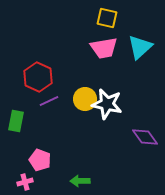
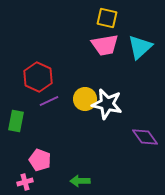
pink trapezoid: moved 1 px right, 3 px up
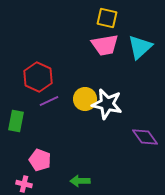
pink cross: moved 1 px left, 2 px down; rotated 28 degrees clockwise
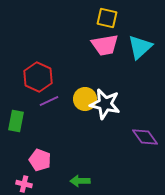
white star: moved 2 px left
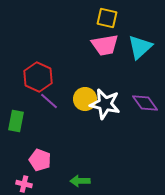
purple line: rotated 66 degrees clockwise
purple diamond: moved 34 px up
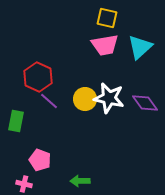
white star: moved 4 px right, 6 px up
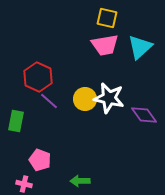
purple diamond: moved 1 px left, 12 px down
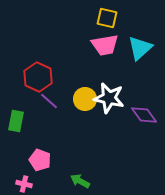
cyan triangle: moved 1 px down
green arrow: rotated 30 degrees clockwise
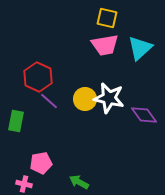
pink pentagon: moved 1 px right, 3 px down; rotated 30 degrees counterclockwise
green arrow: moved 1 px left, 1 px down
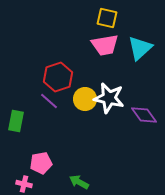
red hexagon: moved 20 px right; rotated 16 degrees clockwise
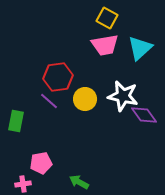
yellow square: rotated 15 degrees clockwise
red hexagon: rotated 12 degrees clockwise
white star: moved 14 px right, 2 px up
pink cross: moved 1 px left; rotated 21 degrees counterclockwise
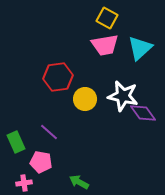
purple line: moved 31 px down
purple diamond: moved 1 px left, 2 px up
green rectangle: moved 21 px down; rotated 35 degrees counterclockwise
pink pentagon: moved 1 px up; rotated 20 degrees clockwise
pink cross: moved 1 px right, 1 px up
